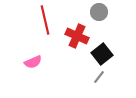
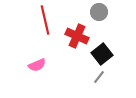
pink semicircle: moved 4 px right, 3 px down
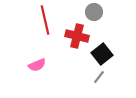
gray circle: moved 5 px left
red cross: rotated 10 degrees counterclockwise
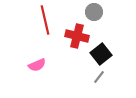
black square: moved 1 px left
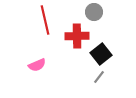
red cross: rotated 15 degrees counterclockwise
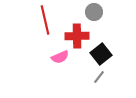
pink semicircle: moved 23 px right, 8 px up
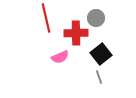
gray circle: moved 2 px right, 6 px down
red line: moved 1 px right, 2 px up
red cross: moved 1 px left, 3 px up
gray line: rotated 56 degrees counterclockwise
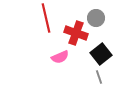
red cross: rotated 20 degrees clockwise
